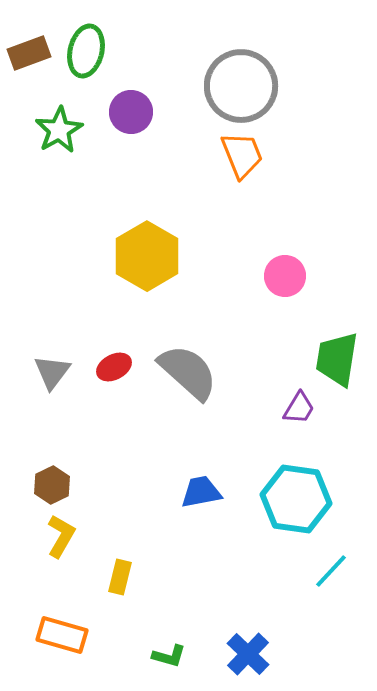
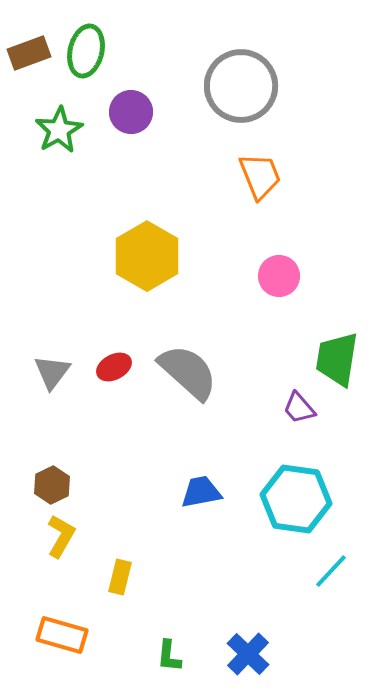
orange trapezoid: moved 18 px right, 21 px down
pink circle: moved 6 px left
purple trapezoid: rotated 108 degrees clockwise
green L-shape: rotated 80 degrees clockwise
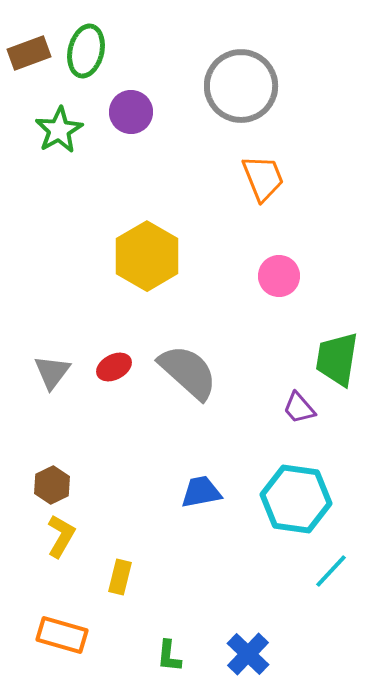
orange trapezoid: moved 3 px right, 2 px down
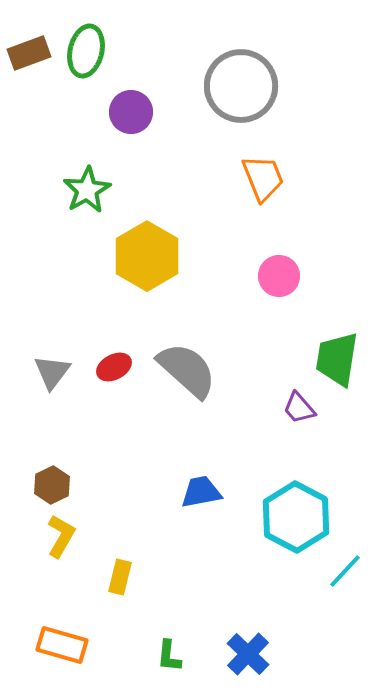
green star: moved 28 px right, 60 px down
gray semicircle: moved 1 px left, 2 px up
cyan hexagon: moved 18 px down; rotated 20 degrees clockwise
cyan line: moved 14 px right
orange rectangle: moved 10 px down
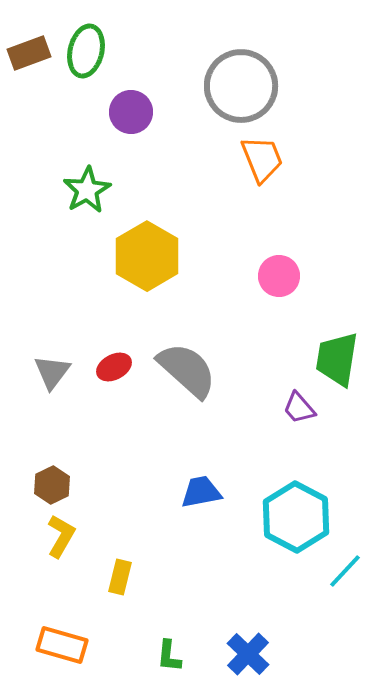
orange trapezoid: moved 1 px left, 19 px up
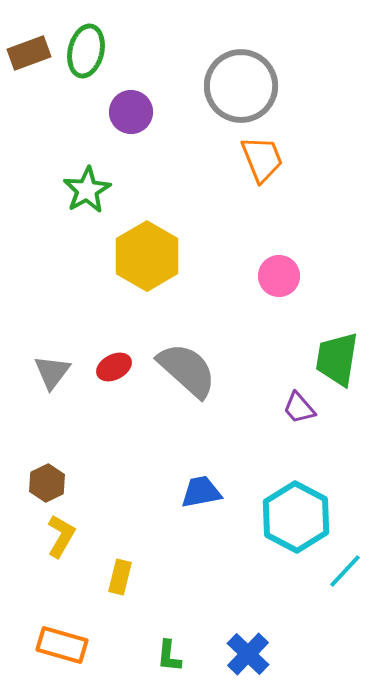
brown hexagon: moved 5 px left, 2 px up
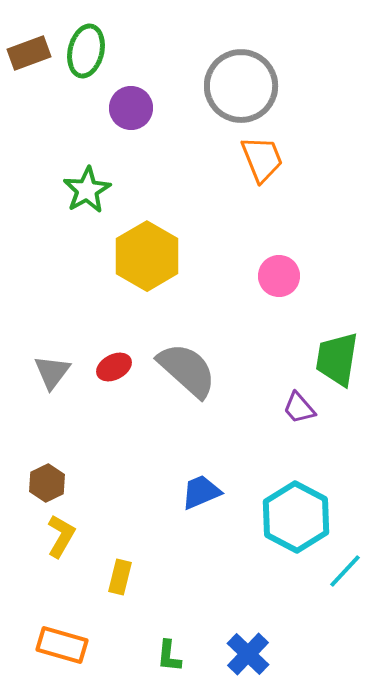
purple circle: moved 4 px up
blue trapezoid: rotated 12 degrees counterclockwise
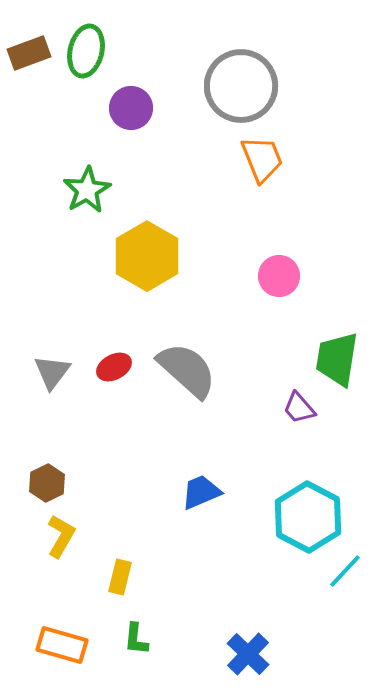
cyan hexagon: moved 12 px right
green L-shape: moved 33 px left, 17 px up
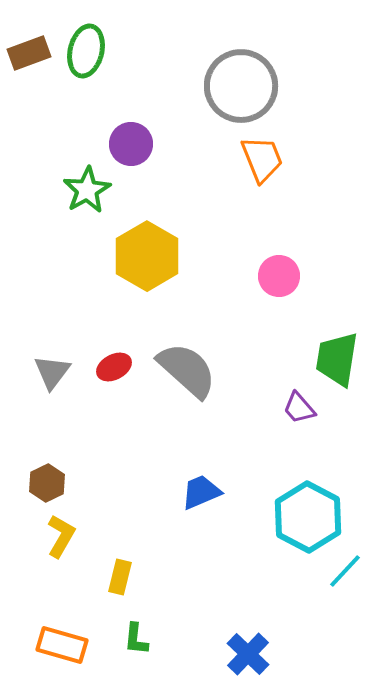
purple circle: moved 36 px down
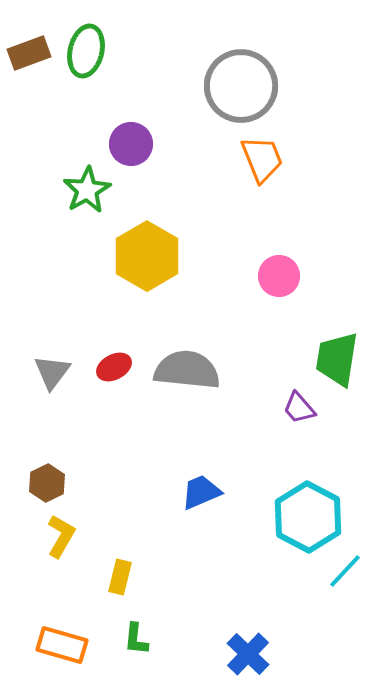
gray semicircle: rotated 36 degrees counterclockwise
